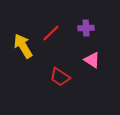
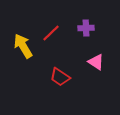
pink triangle: moved 4 px right, 2 px down
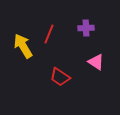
red line: moved 2 px left, 1 px down; rotated 24 degrees counterclockwise
